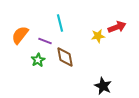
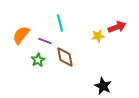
orange semicircle: moved 1 px right
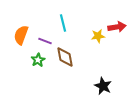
cyan line: moved 3 px right
red arrow: rotated 12 degrees clockwise
orange semicircle: rotated 18 degrees counterclockwise
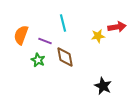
green star: rotated 16 degrees counterclockwise
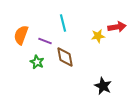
green star: moved 1 px left, 2 px down
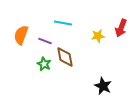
cyan line: rotated 66 degrees counterclockwise
red arrow: moved 4 px right, 1 px down; rotated 120 degrees clockwise
green star: moved 7 px right, 2 px down
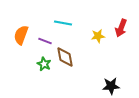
black star: moved 8 px right; rotated 30 degrees counterclockwise
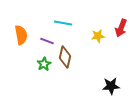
orange semicircle: rotated 150 degrees clockwise
purple line: moved 2 px right
brown diamond: rotated 25 degrees clockwise
green star: rotated 16 degrees clockwise
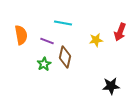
red arrow: moved 1 px left, 4 px down
yellow star: moved 2 px left, 4 px down
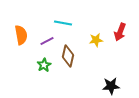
purple line: rotated 48 degrees counterclockwise
brown diamond: moved 3 px right, 1 px up
green star: moved 1 px down
